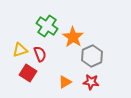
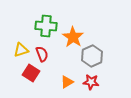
green cross: moved 1 px left; rotated 30 degrees counterclockwise
yellow triangle: moved 1 px right
red semicircle: moved 2 px right
red square: moved 3 px right
orange triangle: moved 2 px right
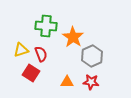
red semicircle: moved 1 px left
orange triangle: rotated 32 degrees clockwise
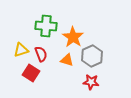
orange triangle: moved 22 px up; rotated 16 degrees clockwise
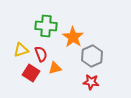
orange triangle: moved 12 px left, 8 px down; rotated 32 degrees counterclockwise
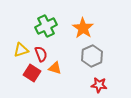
green cross: rotated 30 degrees counterclockwise
orange star: moved 10 px right, 9 px up
orange triangle: rotated 32 degrees clockwise
red square: moved 1 px right
red star: moved 8 px right, 3 px down
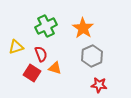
yellow triangle: moved 5 px left, 3 px up
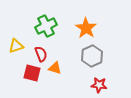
orange star: moved 3 px right
yellow triangle: moved 1 px up
red square: rotated 18 degrees counterclockwise
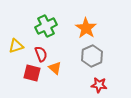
orange triangle: rotated 24 degrees clockwise
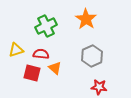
orange star: moved 9 px up
yellow triangle: moved 4 px down
red semicircle: rotated 63 degrees counterclockwise
red star: moved 2 px down
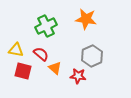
orange star: rotated 25 degrees counterclockwise
yellow triangle: rotated 28 degrees clockwise
red semicircle: rotated 35 degrees clockwise
red square: moved 9 px left, 2 px up
red star: moved 21 px left, 11 px up
